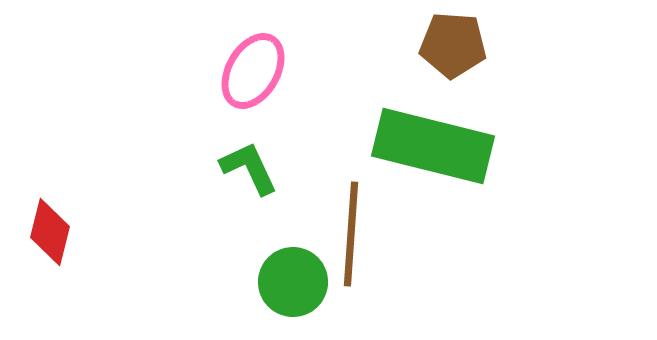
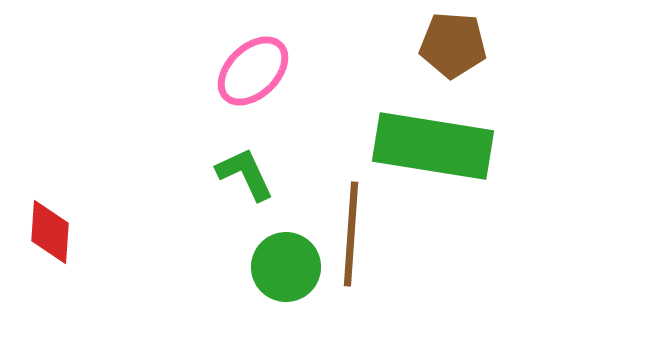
pink ellipse: rotated 16 degrees clockwise
green rectangle: rotated 5 degrees counterclockwise
green L-shape: moved 4 px left, 6 px down
red diamond: rotated 10 degrees counterclockwise
green circle: moved 7 px left, 15 px up
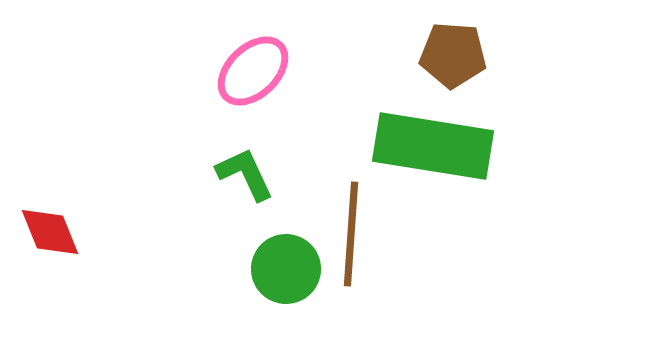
brown pentagon: moved 10 px down
red diamond: rotated 26 degrees counterclockwise
green circle: moved 2 px down
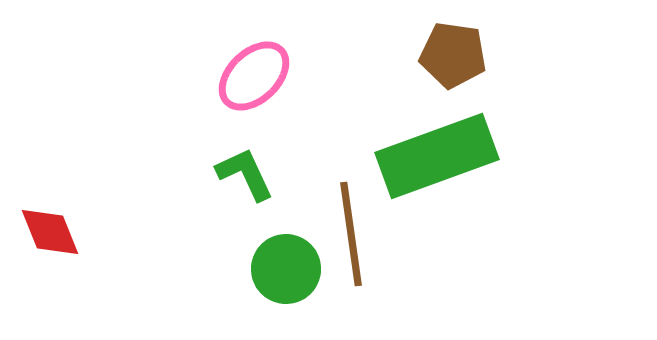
brown pentagon: rotated 4 degrees clockwise
pink ellipse: moved 1 px right, 5 px down
green rectangle: moved 4 px right, 10 px down; rotated 29 degrees counterclockwise
brown line: rotated 12 degrees counterclockwise
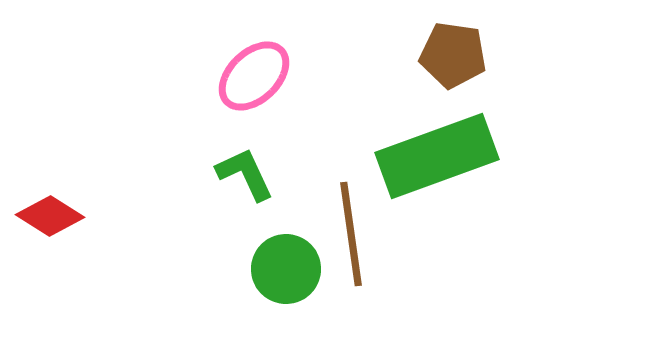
red diamond: moved 16 px up; rotated 36 degrees counterclockwise
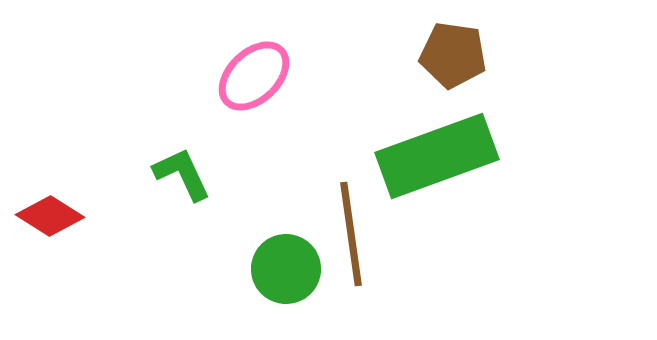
green L-shape: moved 63 px left
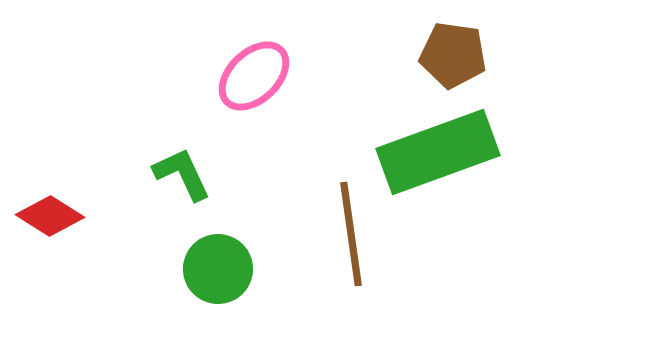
green rectangle: moved 1 px right, 4 px up
green circle: moved 68 px left
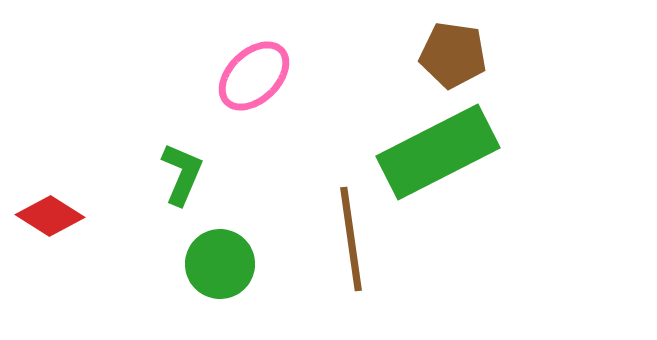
green rectangle: rotated 7 degrees counterclockwise
green L-shape: rotated 48 degrees clockwise
brown line: moved 5 px down
green circle: moved 2 px right, 5 px up
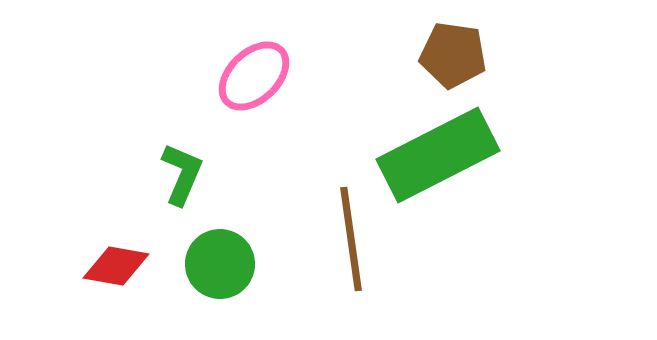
green rectangle: moved 3 px down
red diamond: moved 66 px right, 50 px down; rotated 22 degrees counterclockwise
